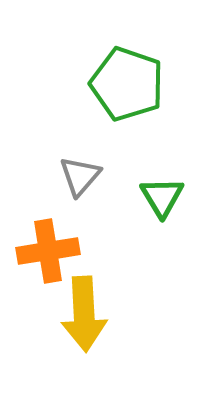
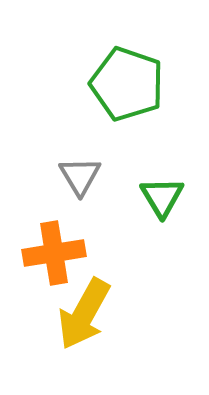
gray triangle: rotated 12 degrees counterclockwise
orange cross: moved 6 px right, 2 px down
yellow arrow: rotated 32 degrees clockwise
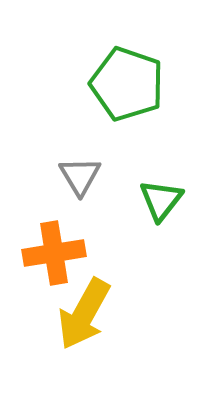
green triangle: moved 1 px left, 3 px down; rotated 9 degrees clockwise
